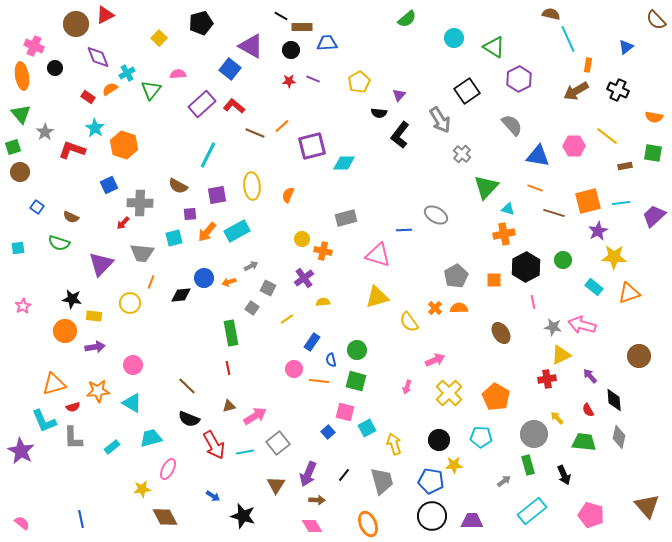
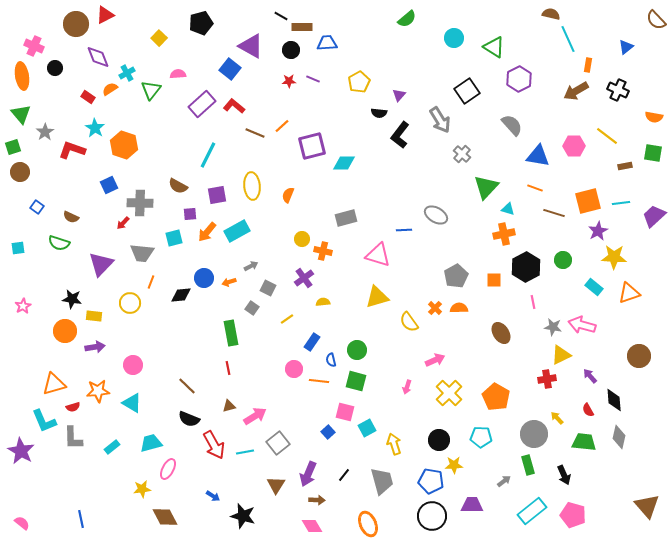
cyan trapezoid at (151, 438): moved 5 px down
pink pentagon at (591, 515): moved 18 px left
purple trapezoid at (472, 521): moved 16 px up
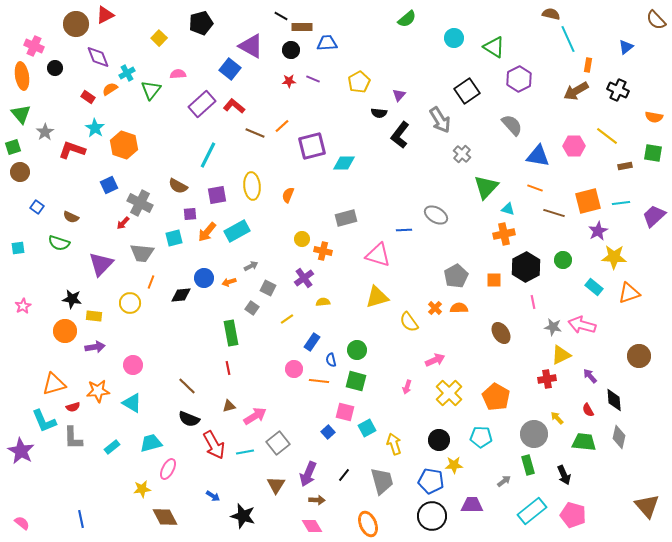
gray cross at (140, 203): rotated 25 degrees clockwise
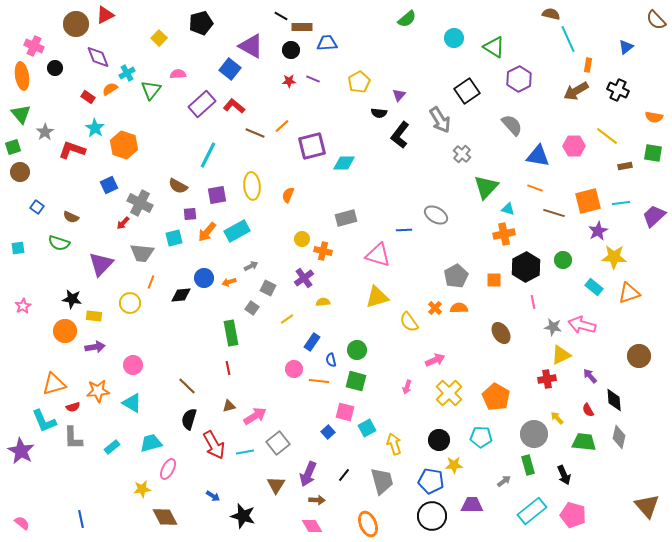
black semicircle at (189, 419): rotated 85 degrees clockwise
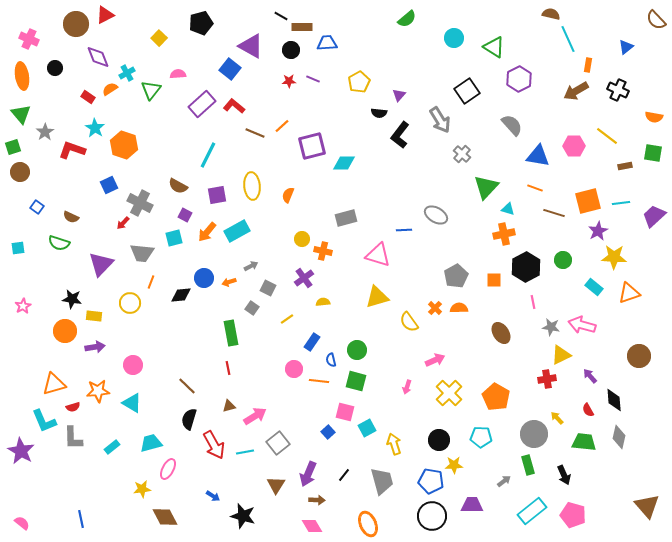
pink cross at (34, 46): moved 5 px left, 7 px up
purple square at (190, 214): moved 5 px left, 1 px down; rotated 32 degrees clockwise
gray star at (553, 327): moved 2 px left
